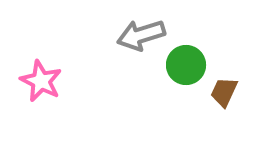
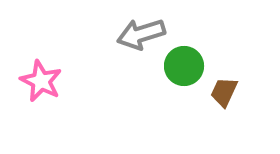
gray arrow: moved 1 px up
green circle: moved 2 px left, 1 px down
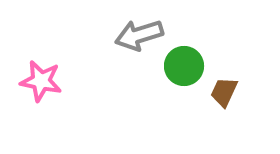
gray arrow: moved 2 px left, 1 px down
pink star: rotated 15 degrees counterclockwise
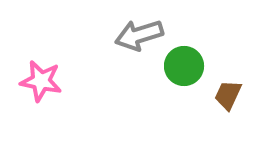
brown trapezoid: moved 4 px right, 3 px down
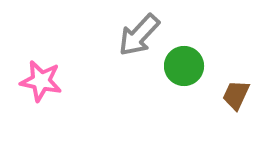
gray arrow: rotated 30 degrees counterclockwise
brown trapezoid: moved 8 px right
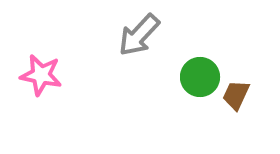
green circle: moved 16 px right, 11 px down
pink star: moved 6 px up
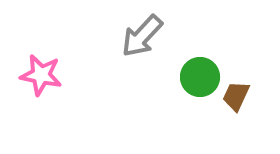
gray arrow: moved 3 px right, 1 px down
brown trapezoid: moved 1 px down
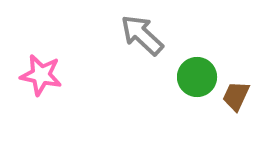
gray arrow: moved 1 px up; rotated 90 degrees clockwise
green circle: moved 3 px left
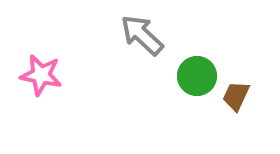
green circle: moved 1 px up
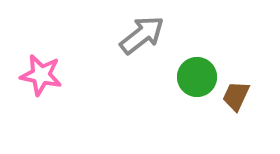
gray arrow: rotated 99 degrees clockwise
green circle: moved 1 px down
